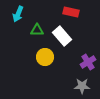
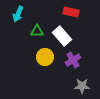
green triangle: moved 1 px down
purple cross: moved 15 px left, 2 px up
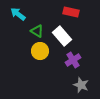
cyan arrow: rotated 105 degrees clockwise
green triangle: rotated 32 degrees clockwise
yellow circle: moved 5 px left, 6 px up
gray star: moved 1 px left, 1 px up; rotated 21 degrees clockwise
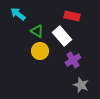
red rectangle: moved 1 px right, 4 px down
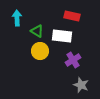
cyan arrow: moved 1 px left, 4 px down; rotated 49 degrees clockwise
white rectangle: rotated 42 degrees counterclockwise
